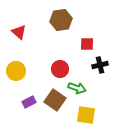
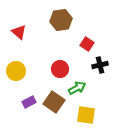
red square: rotated 32 degrees clockwise
green arrow: rotated 48 degrees counterclockwise
brown square: moved 1 px left, 2 px down
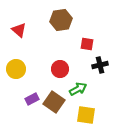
red triangle: moved 2 px up
red square: rotated 24 degrees counterclockwise
yellow circle: moved 2 px up
green arrow: moved 1 px right, 1 px down
purple rectangle: moved 3 px right, 3 px up
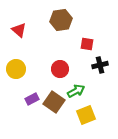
green arrow: moved 2 px left, 2 px down
yellow square: rotated 30 degrees counterclockwise
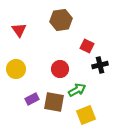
red triangle: rotated 14 degrees clockwise
red square: moved 2 px down; rotated 16 degrees clockwise
green arrow: moved 1 px right, 1 px up
brown square: rotated 25 degrees counterclockwise
